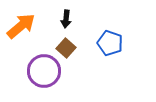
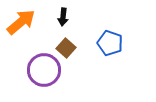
black arrow: moved 3 px left, 2 px up
orange arrow: moved 4 px up
purple circle: moved 1 px up
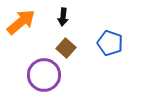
purple circle: moved 5 px down
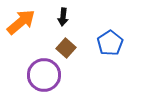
blue pentagon: rotated 20 degrees clockwise
